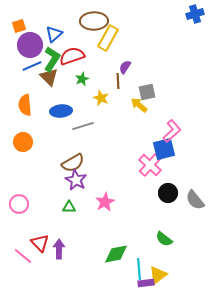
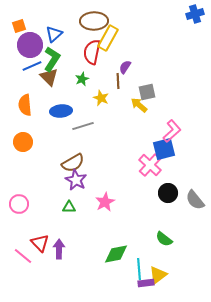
red semicircle: moved 20 px right, 4 px up; rotated 60 degrees counterclockwise
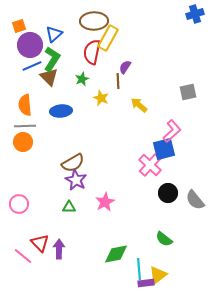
gray square: moved 41 px right
gray line: moved 58 px left; rotated 15 degrees clockwise
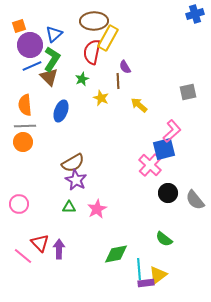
purple semicircle: rotated 64 degrees counterclockwise
blue ellipse: rotated 65 degrees counterclockwise
pink star: moved 8 px left, 7 px down
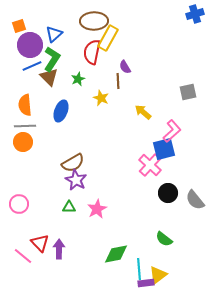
green star: moved 4 px left
yellow arrow: moved 4 px right, 7 px down
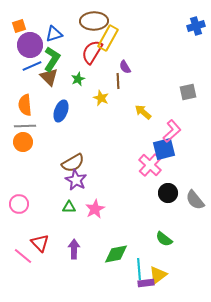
blue cross: moved 1 px right, 12 px down
blue triangle: rotated 24 degrees clockwise
red semicircle: rotated 20 degrees clockwise
pink star: moved 2 px left
purple arrow: moved 15 px right
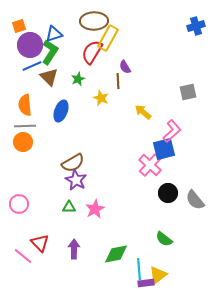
green L-shape: moved 2 px left, 7 px up
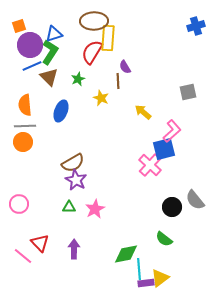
yellow rectangle: rotated 25 degrees counterclockwise
black circle: moved 4 px right, 14 px down
green diamond: moved 10 px right
yellow triangle: moved 2 px right, 3 px down
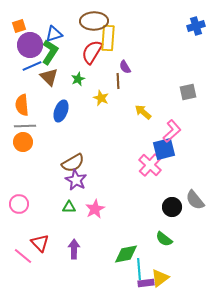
orange semicircle: moved 3 px left
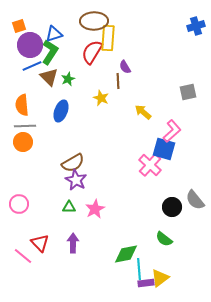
green star: moved 10 px left
blue square: rotated 30 degrees clockwise
purple arrow: moved 1 px left, 6 px up
